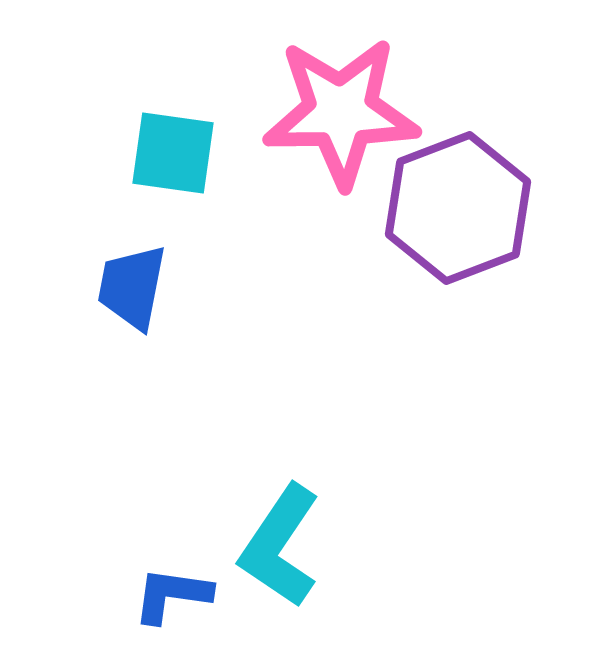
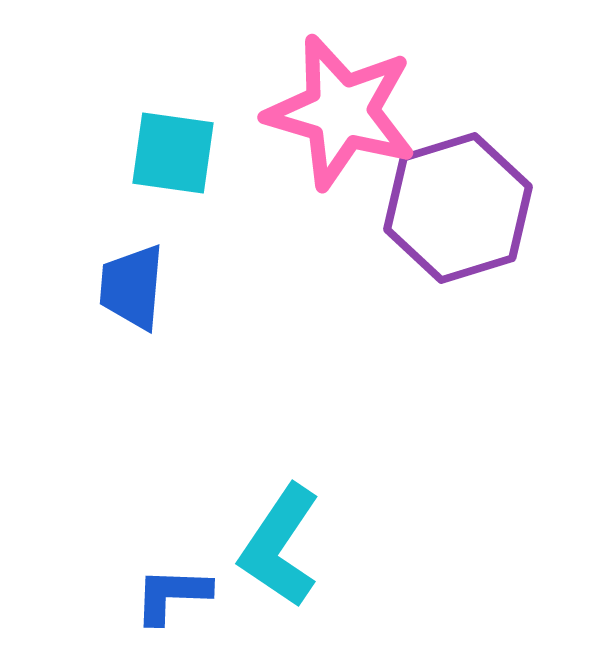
pink star: rotated 17 degrees clockwise
purple hexagon: rotated 4 degrees clockwise
blue trapezoid: rotated 6 degrees counterclockwise
blue L-shape: rotated 6 degrees counterclockwise
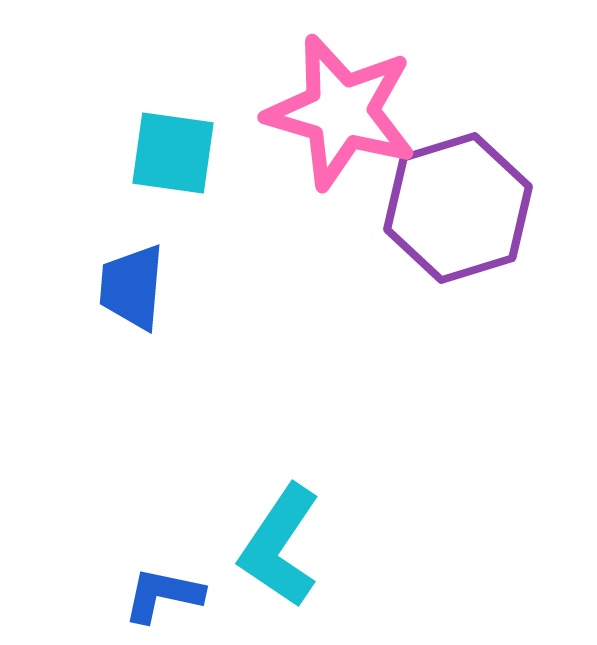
blue L-shape: moved 9 px left; rotated 10 degrees clockwise
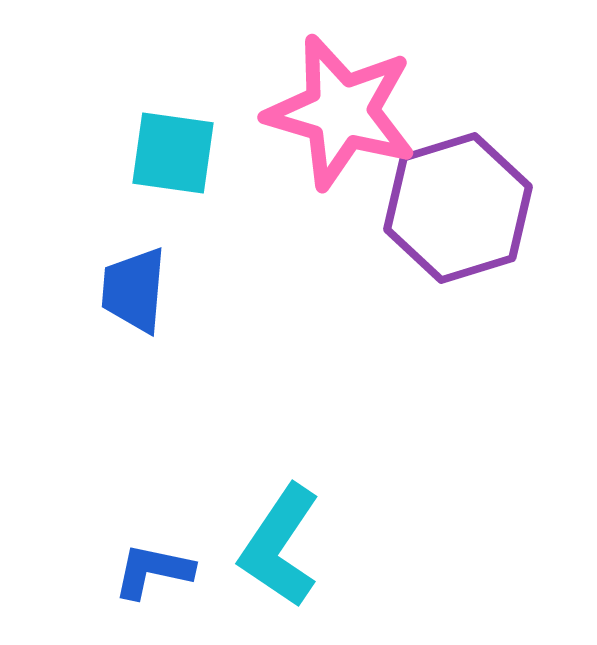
blue trapezoid: moved 2 px right, 3 px down
blue L-shape: moved 10 px left, 24 px up
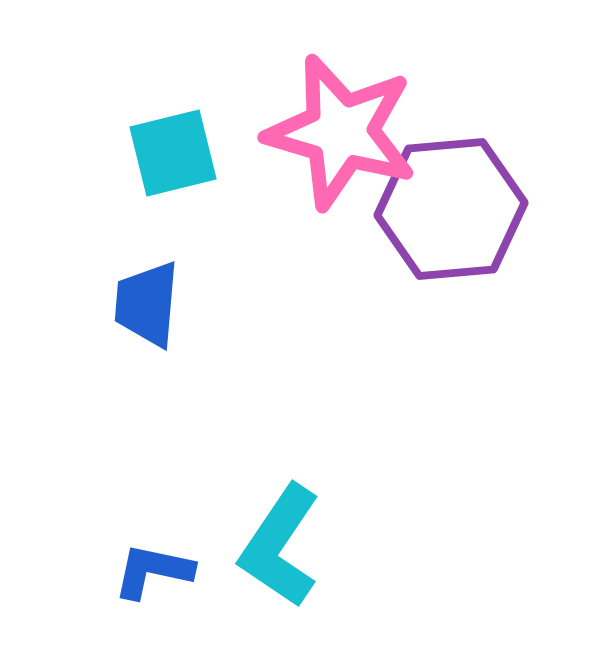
pink star: moved 20 px down
cyan square: rotated 22 degrees counterclockwise
purple hexagon: moved 7 px left, 1 px down; rotated 12 degrees clockwise
blue trapezoid: moved 13 px right, 14 px down
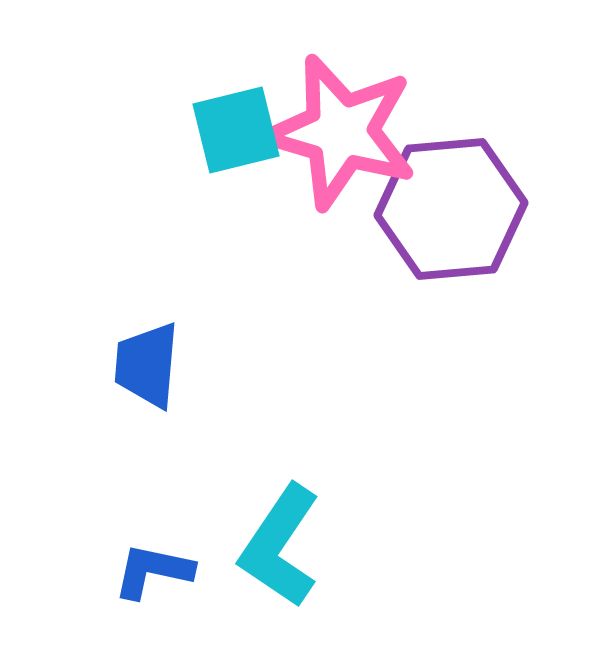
cyan square: moved 63 px right, 23 px up
blue trapezoid: moved 61 px down
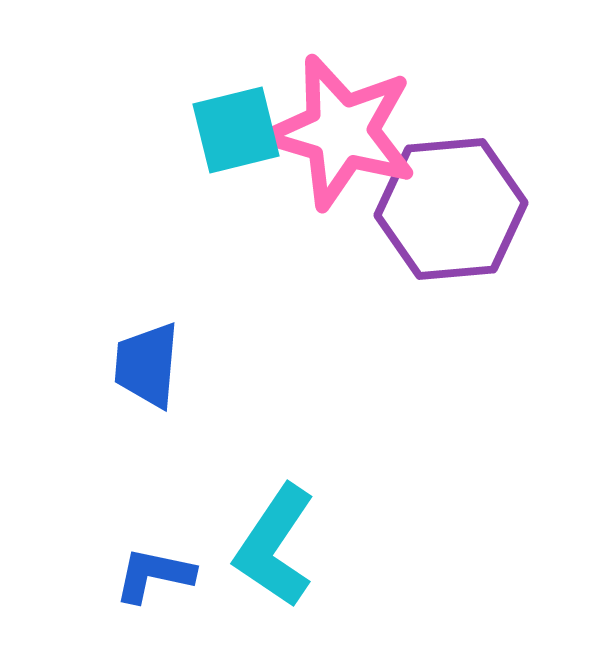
cyan L-shape: moved 5 px left
blue L-shape: moved 1 px right, 4 px down
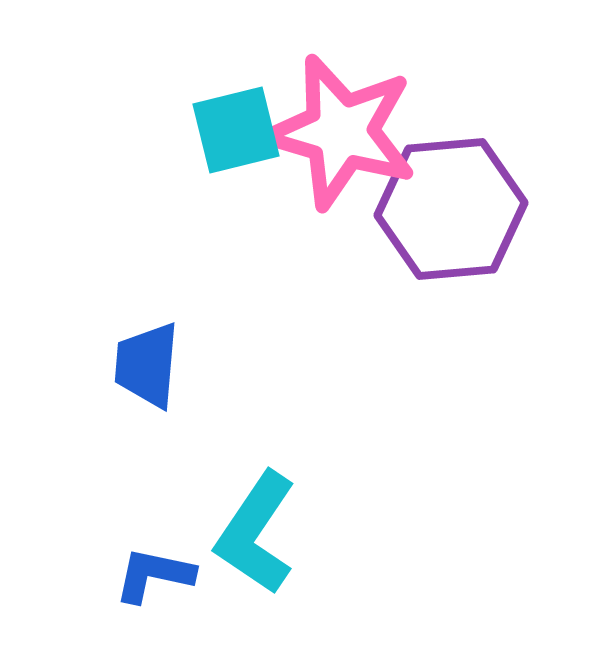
cyan L-shape: moved 19 px left, 13 px up
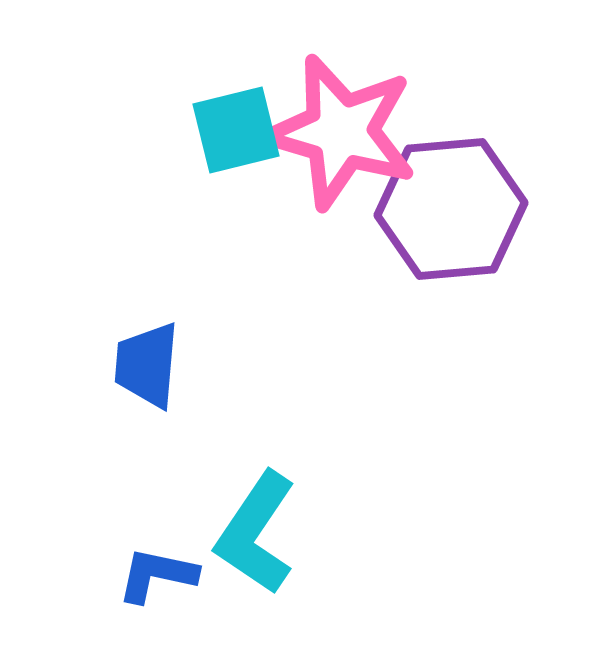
blue L-shape: moved 3 px right
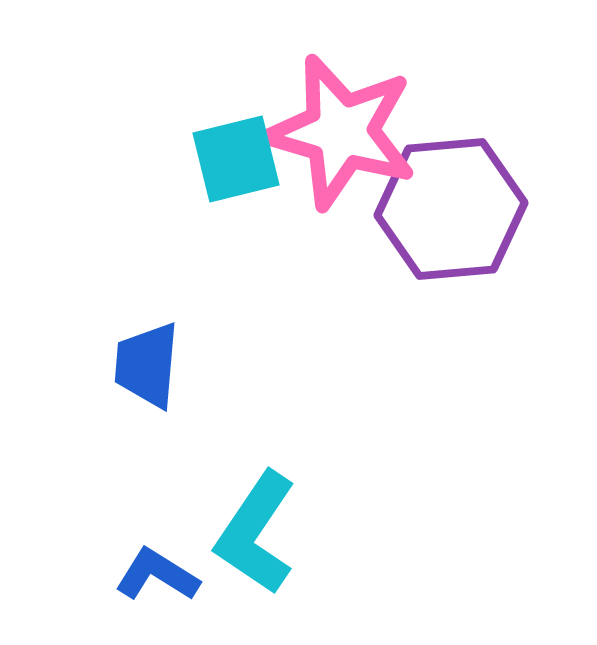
cyan square: moved 29 px down
blue L-shape: rotated 20 degrees clockwise
